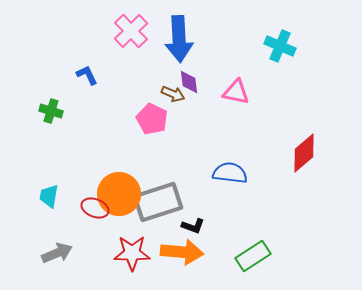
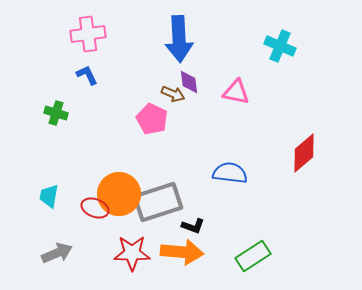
pink cross: moved 43 px left, 3 px down; rotated 36 degrees clockwise
green cross: moved 5 px right, 2 px down
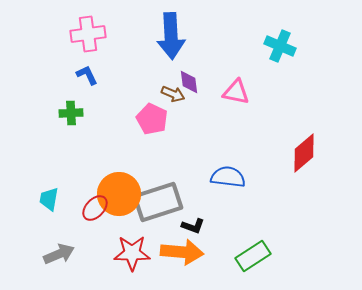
blue arrow: moved 8 px left, 3 px up
green cross: moved 15 px right; rotated 20 degrees counterclockwise
blue semicircle: moved 2 px left, 4 px down
cyan trapezoid: moved 3 px down
red ellipse: rotated 68 degrees counterclockwise
gray arrow: moved 2 px right, 1 px down
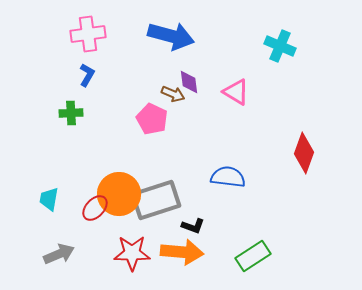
blue arrow: rotated 72 degrees counterclockwise
blue L-shape: rotated 55 degrees clockwise
pink triangle: rotated 20 degrees clockwise
red diamond: rotated 30 degrees counterclockwise
gray rectangle: moved 2 px left, 2 px up
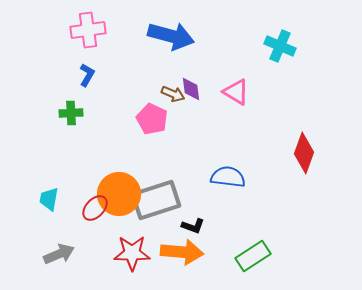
pink cross: moved 4 px up
purple diamond: moved 2 px right, 7 px down
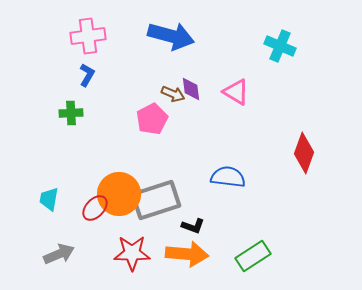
pink cross: moved 6 px down
pink pentagon: rotated 20 degrees clockwise
orange arrow: moved 5 px right, 2 px down
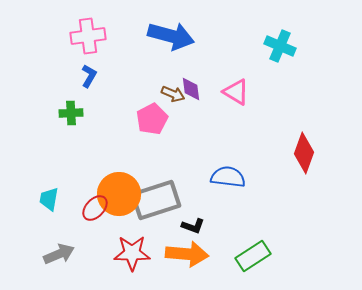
blue L-shape: moved 2 px right, 1 px down
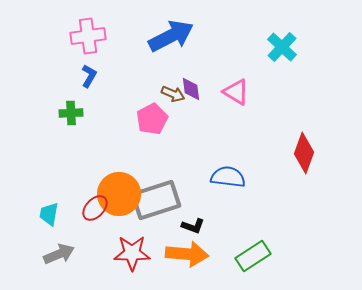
blue arrow: rotated 42 degrees counterclockwise
cyan cross: moved 2 px right, 1 px down; rotated 20 degrees clockwise
cyan trapezoid: moved 15 px down
